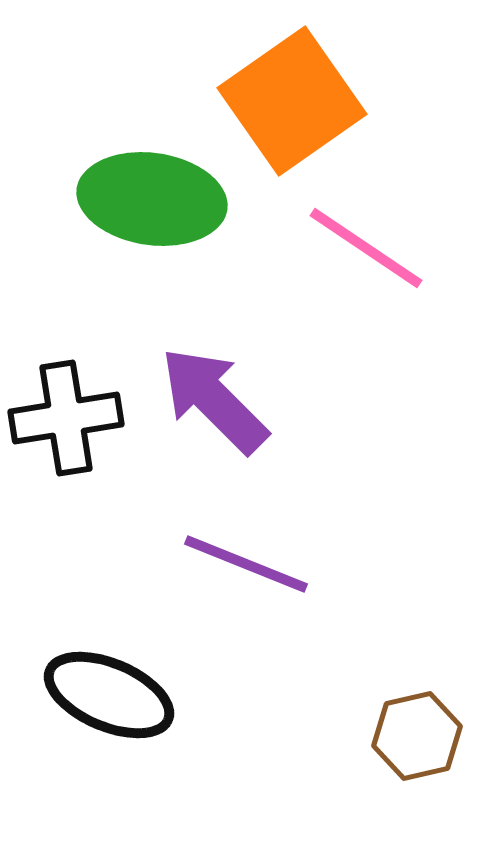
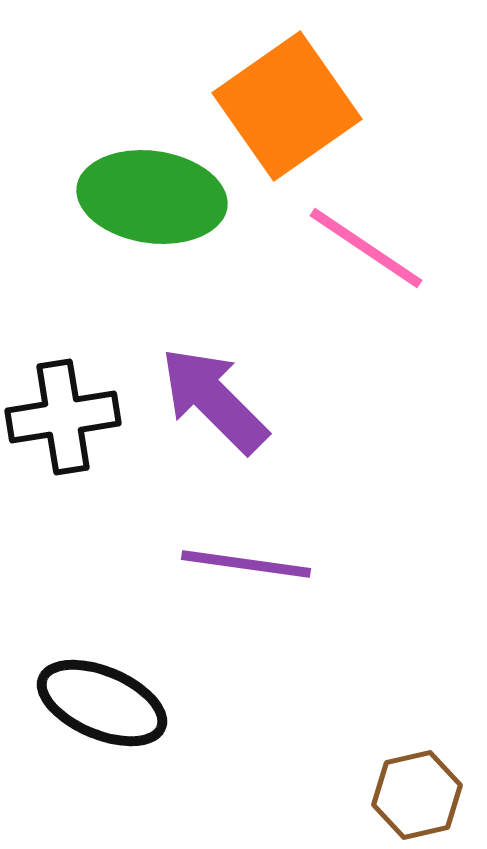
orange square: moved 5 px left, 5 px down
green ellipse: moved 2 px up
black cross: moved 3 px left, 1 px up
purple line: rotated 14 degrees counterclockwise
black ellipse: moved 7 px left, 8 px down
brown hexagon: moved 59 px down
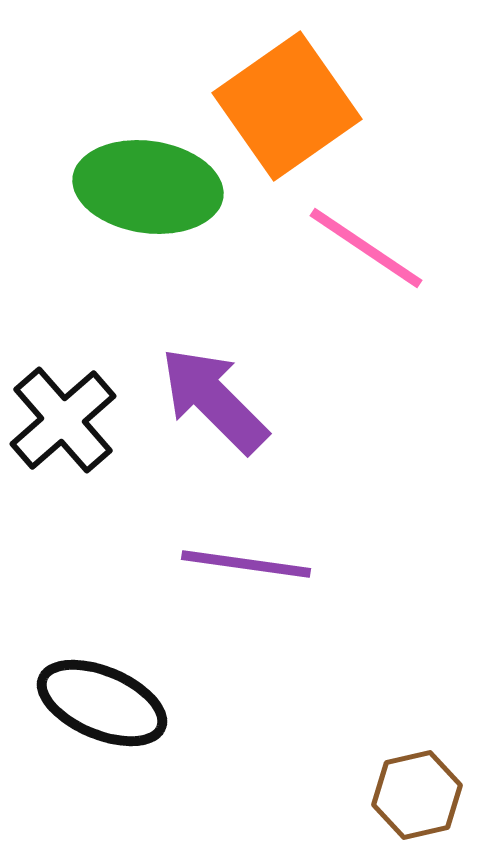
green ellipse: moved 4 px left, 10 px up
black cross: moved 3 px down; rotated 32 degrees counterclockwise
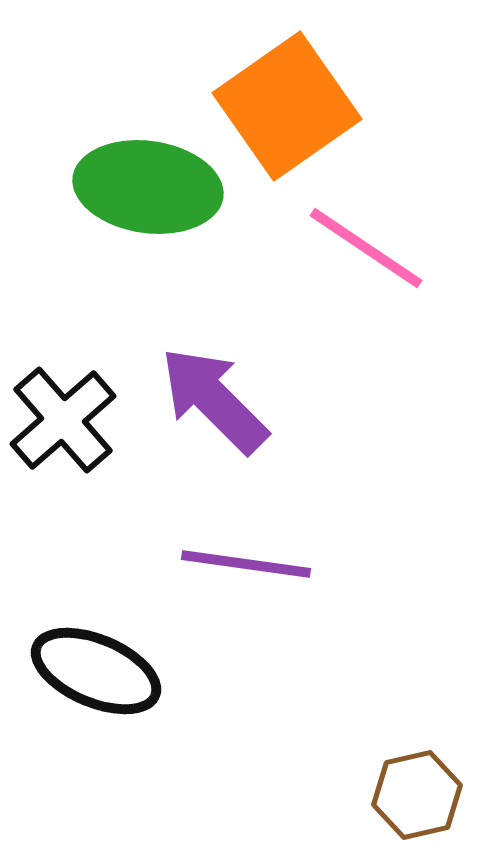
black ellipse: moved 6 px left, 32 px up
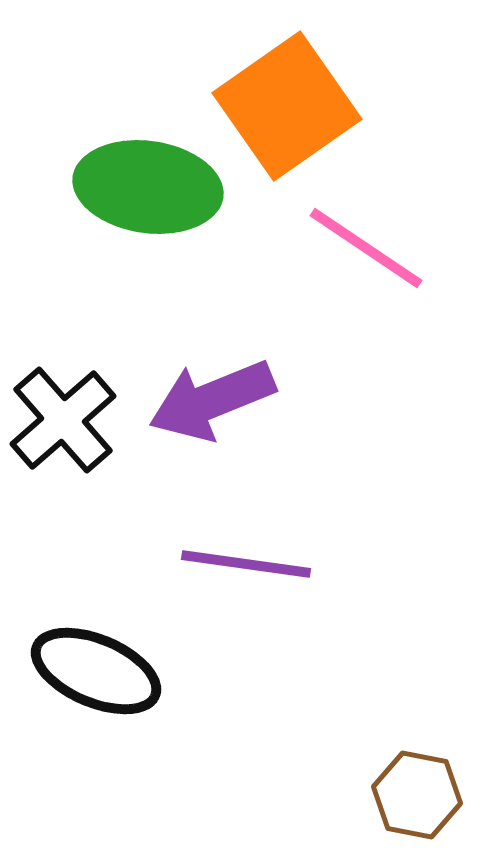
purple arrow: moved 2 px left; rotated 67 degrees counterclockwise
brown hexagon: rotated 24 degrees clockwise
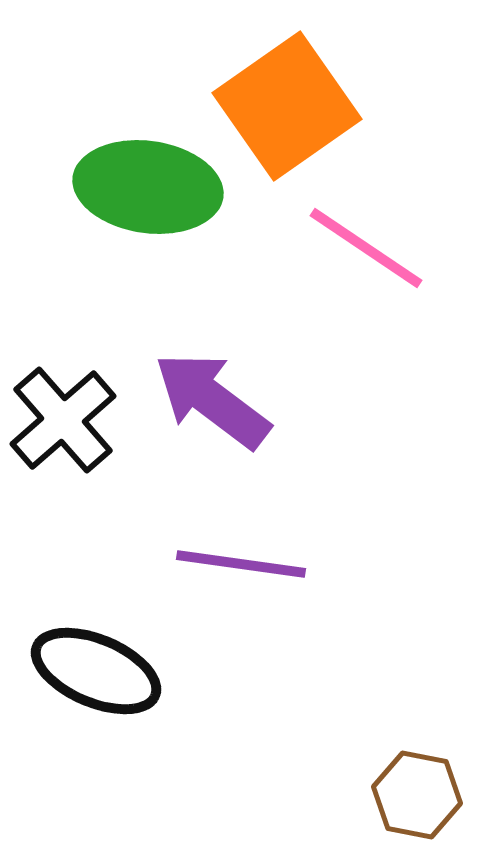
purple arrow: rotated 59 degrees clockwise
purple line: moved 5 px left
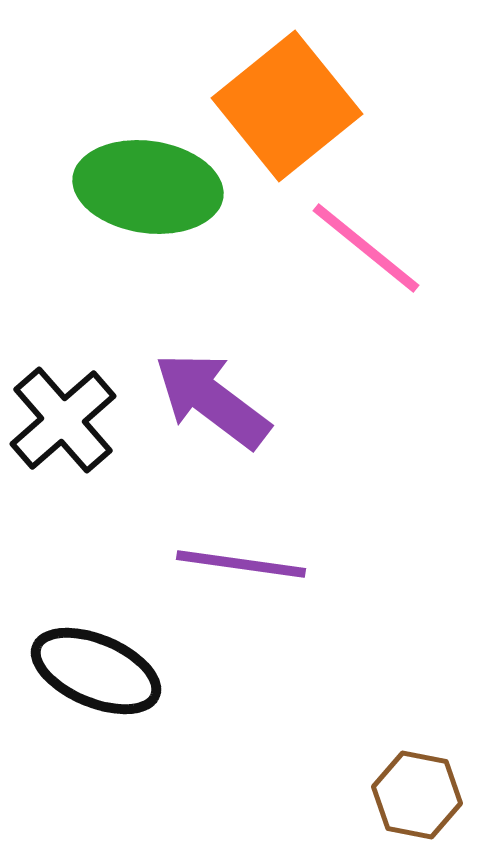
orange square: rotated 4 degrees counterclockwise
pink line: rotated 5 degrees clockwise
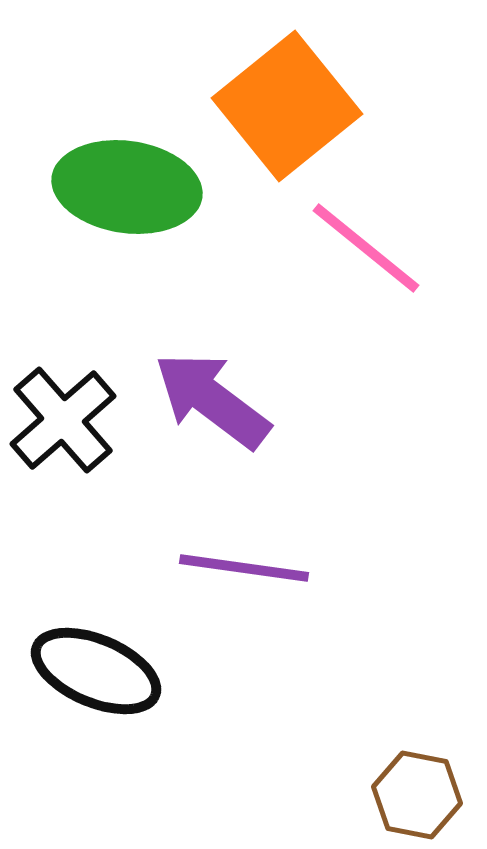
green ellipse: moved 21 px left
purple line: moved 3 px right, 4 px down
